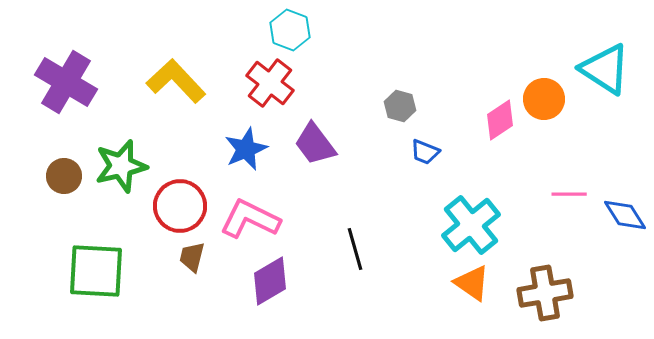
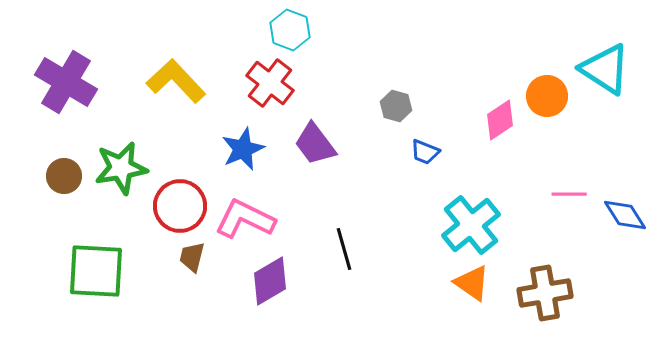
orange circle: moved 3 px right, 3 px up
gray hexagon: moved 4 px left
blue star: moved 3 px left
green star: moved 2 px down; rotated 4 degrees clockwise
pink L-shape: moved 5 px left
black line: moved 11 px left
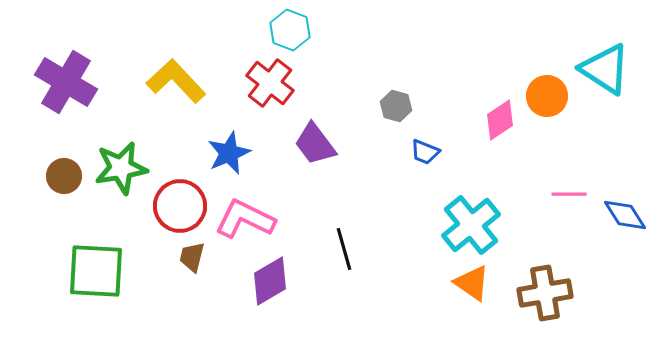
blue star: moved 14 px left, 4 px down
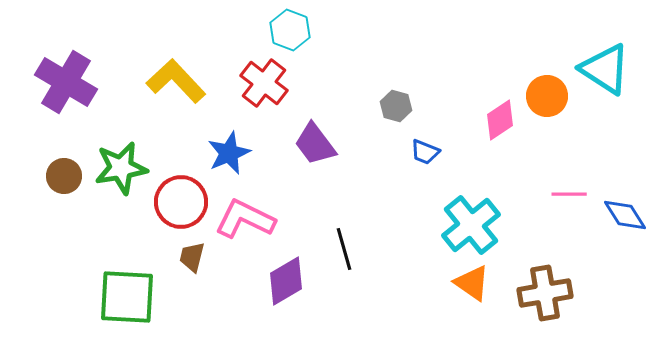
red cross: moved 6 px left
red circle: moved 1 px right, 4 px up
green square: moved 31 px right, 26 px down
purple diamond: moved 16 px right
